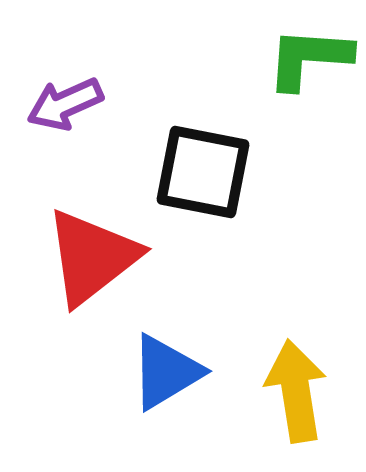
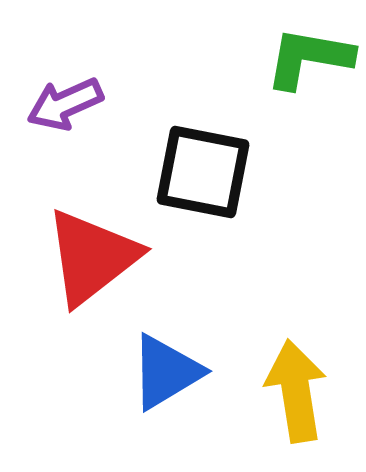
green L-shape: rotated 6 degrees clockwise
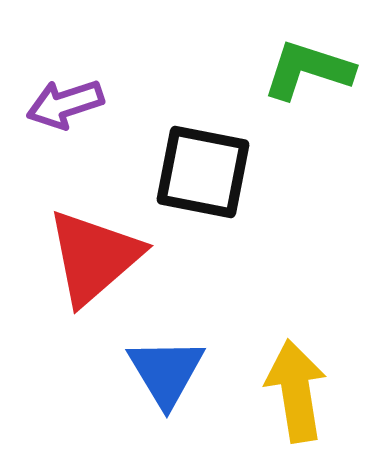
green L-shape: moved 1 px left, 12 px down; rotated 8 degrees clockwise
purple arrow: rotated 6 degrees clockwise
red triangle: moved 2 px right; rotated 3 degrees counterclockwise
blue triangle: rotated 30 degrees counterclockwise
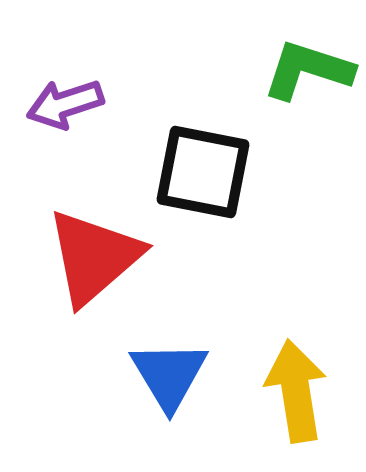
blue triangle: moved 3 px right, 3 px down
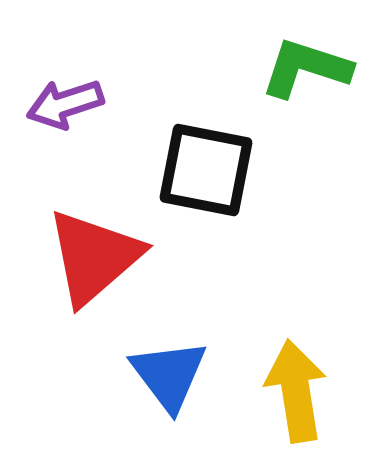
green L-shape: moved 2 px left, 2 px up
black square: moved 3 px right, 2 px up
blue triangle: rotated 6 degrees counterclockwise
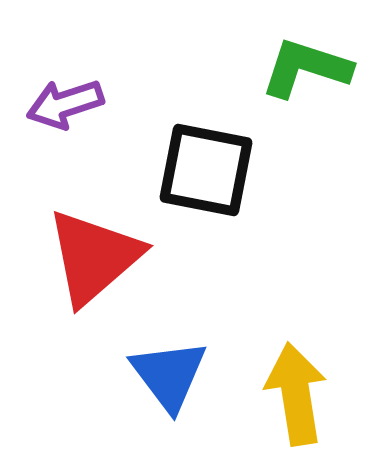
yellow arrow: moved 3 px down
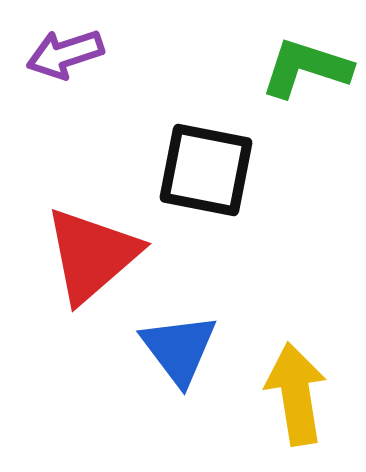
purple arrow: moved 50 px up
red triangle: moved 2 px left, 2 px up
blue triangle: moved 10 px right, 26 px up
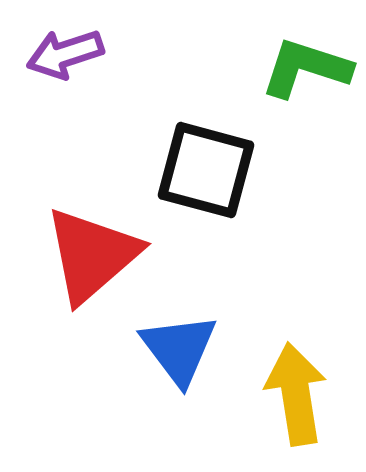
black square: rotated 4 degrees clockwise
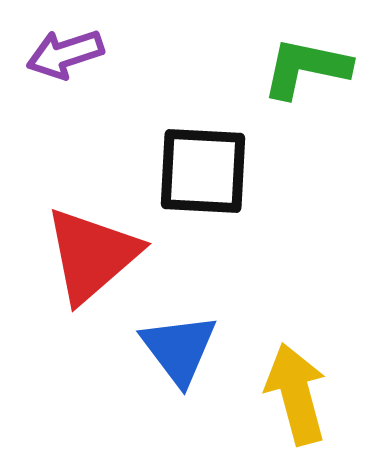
green L-shape: rotated 6 degrees counterclockwise
black square: moved 3 px left, 1 px down; rotated 12 degrees counterclockwise
yellow arrow: rotated 6 degrees counterclockwise
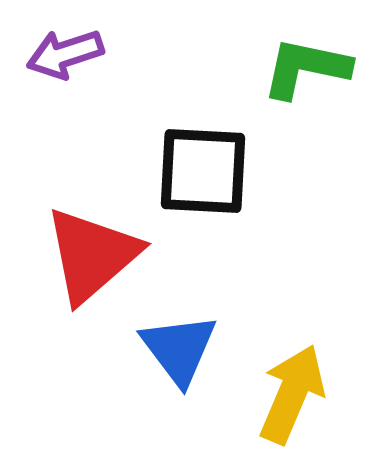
yellow arrow: moved 4 px left; rotated 38 degrees clockwise
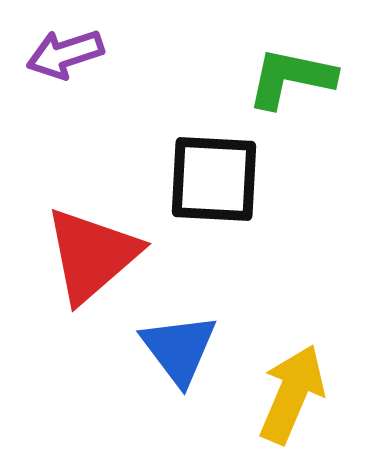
green L-shape: moved 15 px left, 10 px down
black square: moved 11 px right, 8 px down
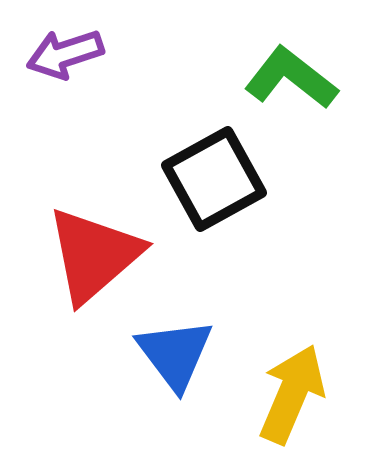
green L-shape: rotated 26 degrees clockwise
black square: rotated 32 degrees counterclockwise
red triangle: moved 2 px right
blue triangle: moved 4 px left, 5 px down
